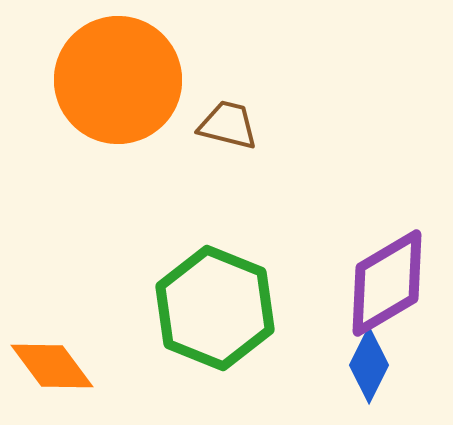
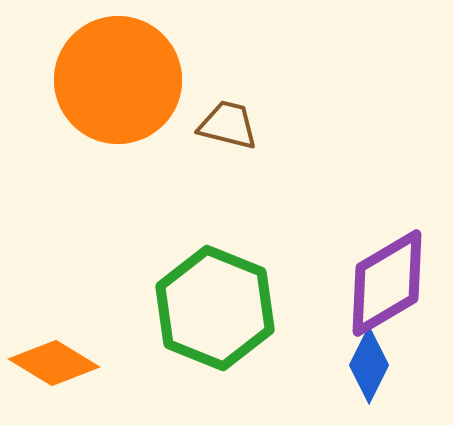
orange diamond: moved 2 px right, 3 px up; rotated 22 degrees counterclockwise
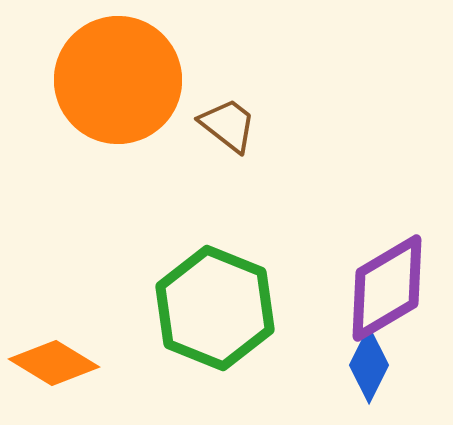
brown trapezoid: rotated 24 degrees clockwise
purple diamond: moved 5 px down
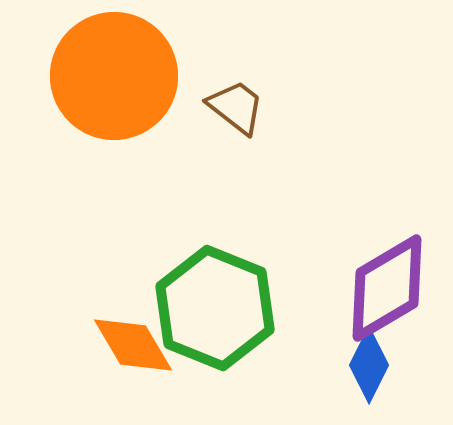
orange circle: moved 4 px left, 4 px up
brown trapezoid: moved 8 px right, 18 px up
orange diamond: moved 79 px right, 18 px up; rotated 28 degrees clockwise
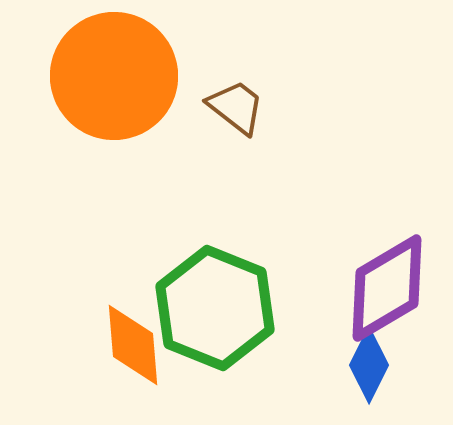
orange diamond: rotated 26 degrees clockwise
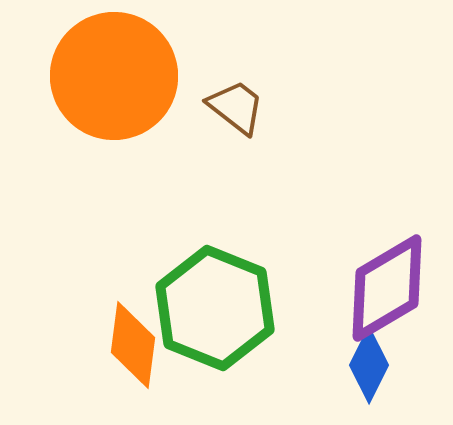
orange diamond: rotated 12 degrees clockwise
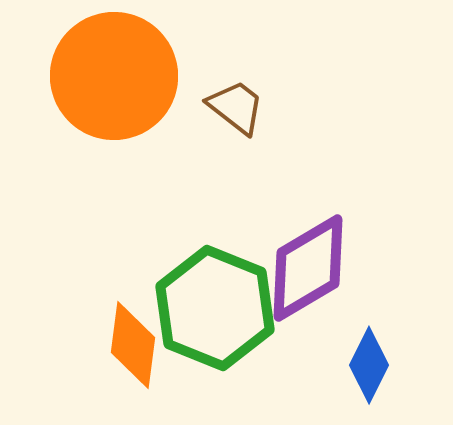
purple diamond: moved 79 px left, 20 px up
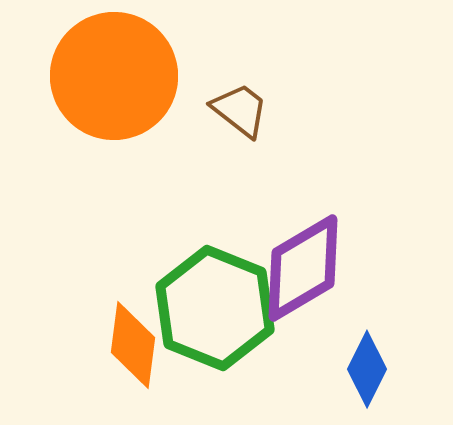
brown trapezoid: moved 4 px right, 3 px down
purple diamond: moved 5 px left
blue diamond: moved 2 px left, 4 px down
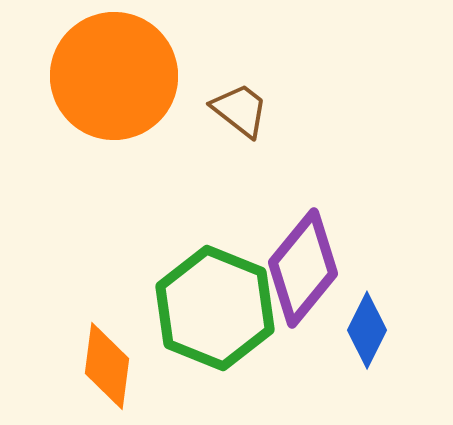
purple diamond: rotated 20 degrees counterclockwise
orange diamond: moved 26 px left, 21 px down
blue diamond: moved 39 px up
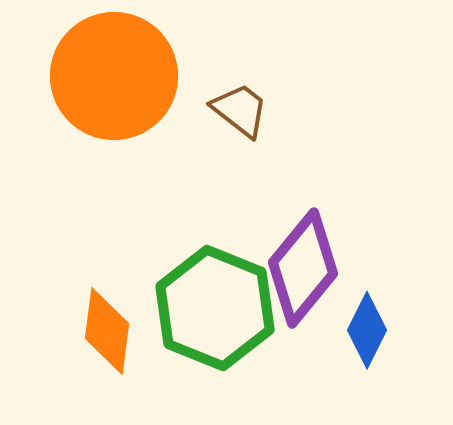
orange diamond: moved 35 px up
